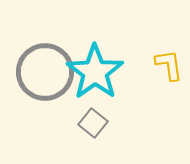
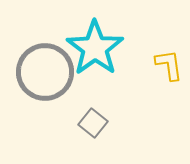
cyan star: moved 24 px up
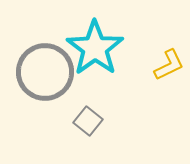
yellow L-shape: rotated 72 degrees clockwise
gray square: moved 5 px left, 2 px up
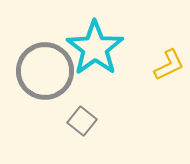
gray circle: moved 1 px up
gray square: moved 6 px left
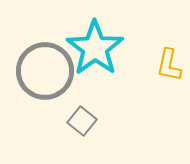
yellow L-shape: rotated 128 degrees clockwise
